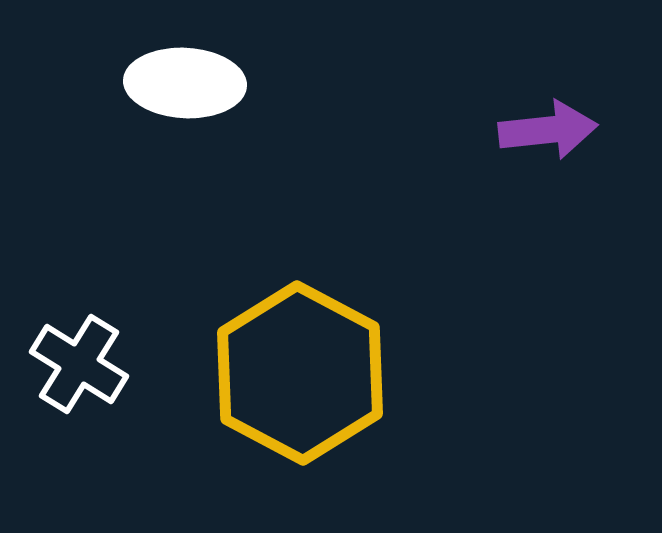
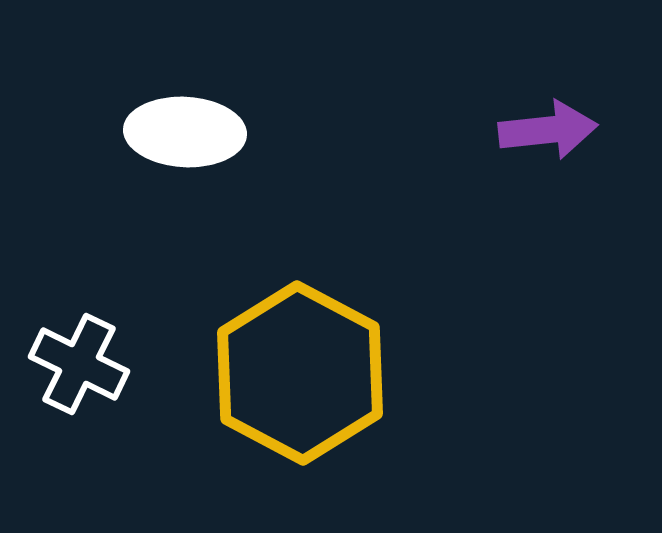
white ellipse: moved 49 px down
white cross: rotated 6 degrees counterclockwise
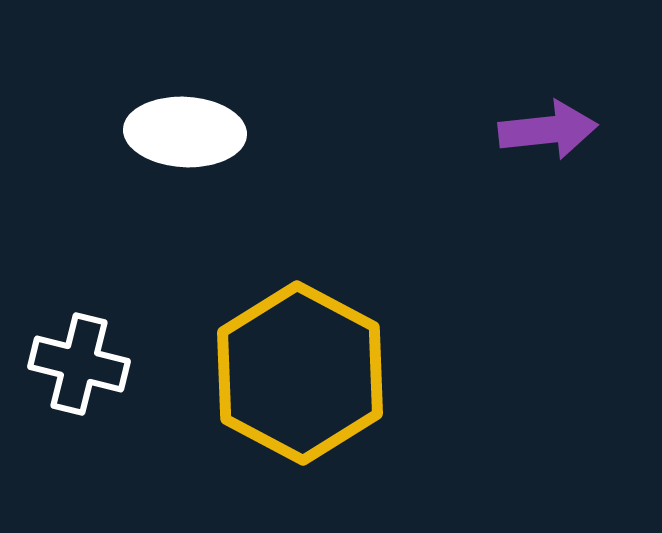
white cross: rotated 12 degrees counterclockwise
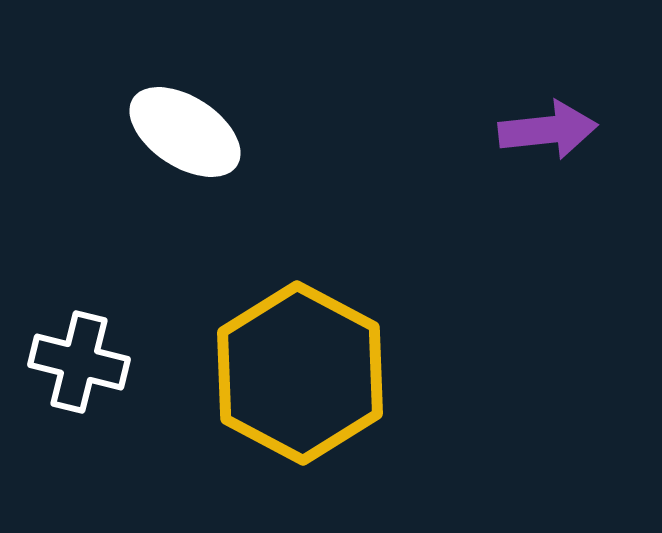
white ellipse: rotated 30 degrees clockwise
white cross: moved 2 px up
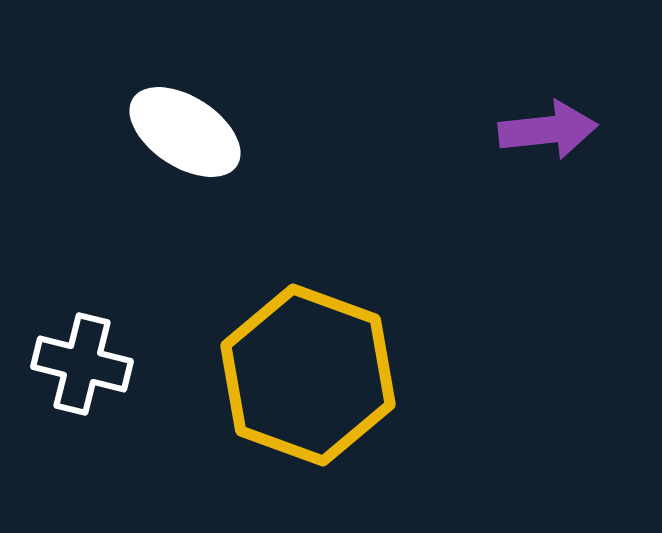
white cross: moved 3 px right, 2 px down
yellow hexagon: moved 8 px right, 2 px down; rotated 8 degrees counterclockwise
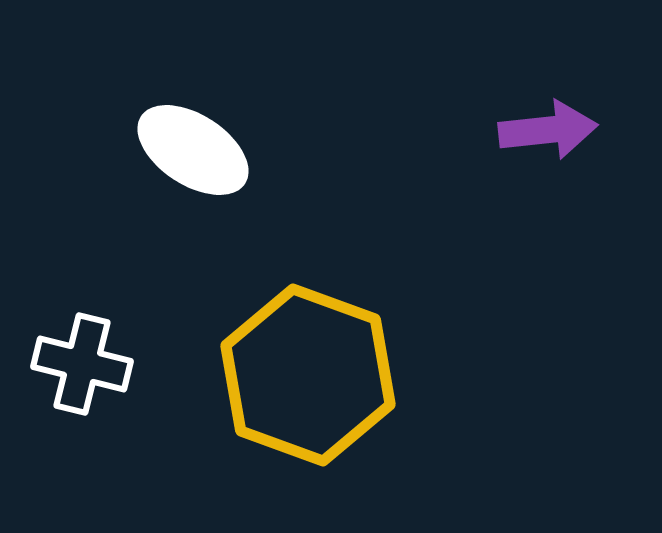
white ellipse: moved 8 px right, 18 px down
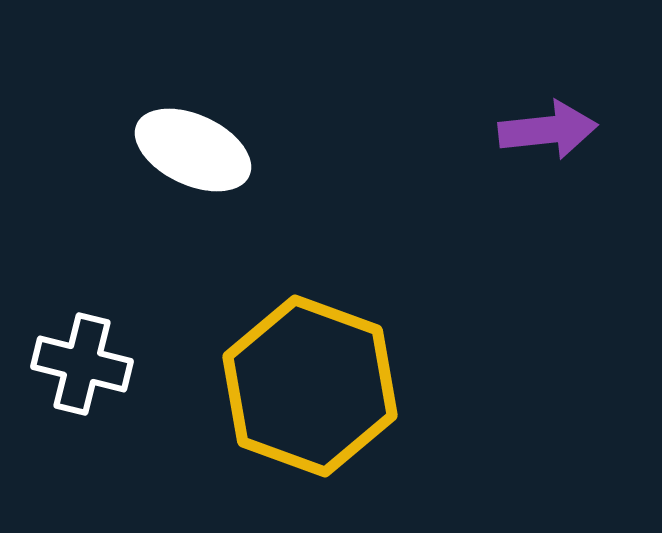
white ellipse: rotated 8 degrees counterclockwise
yellow hexagon: moved 2 px right, 11 px down
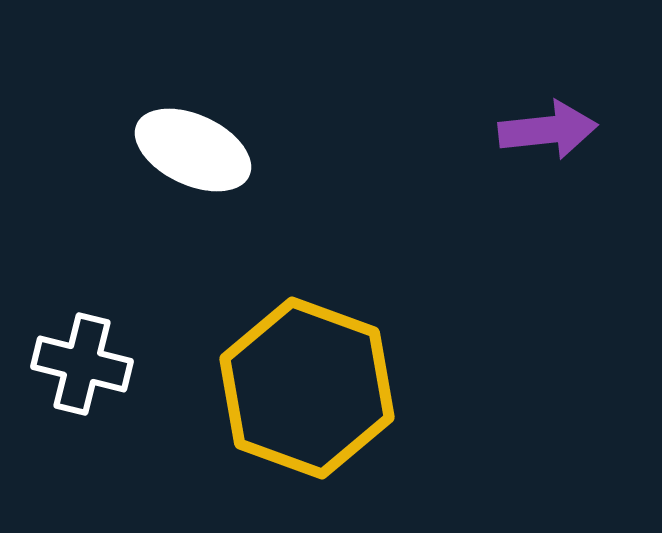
yellow hexagon: moved 3 px left, 2 px down
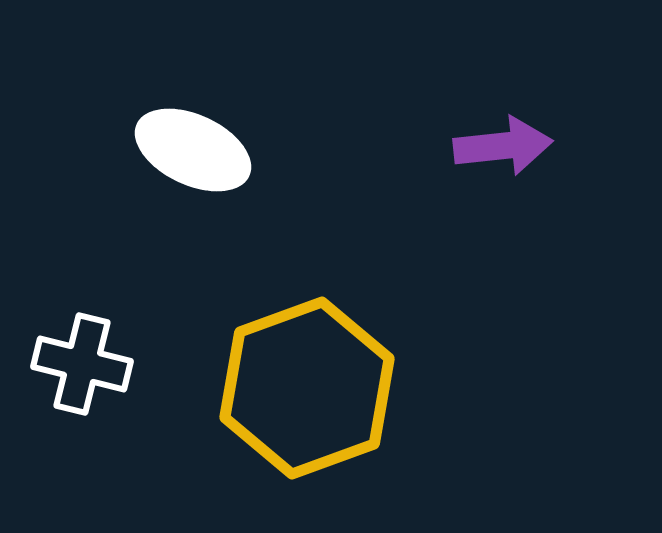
purple arrow: moved 45 px left, 16 px down
yellow hexagon: rotated 20 degrees clockwise
